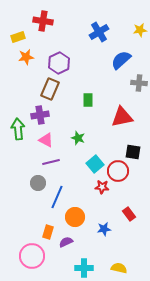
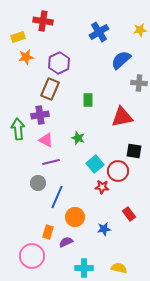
black square: moved 1 px right, 1 px up
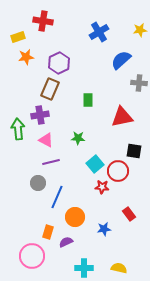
green star: rotated 16 degrees counterclockwise
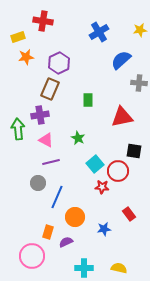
green star: rotated 24 degrees clockwise
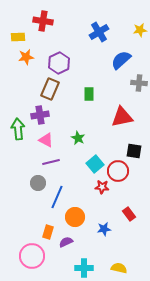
yellow rectangle: rotated 16 degrees clockwise
green rectangle: moved 1 px right, 6 px up
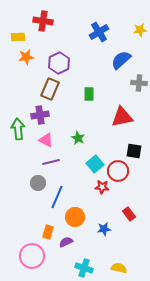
cyan cross: rotated 18 degrees clockwise
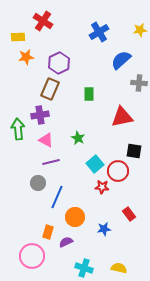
red cross: rotated 24 degrees clockwise
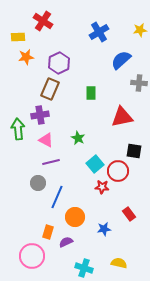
green rectangle: moved 2 px right, 1 px up
yellow semicircle: moved 5 px up
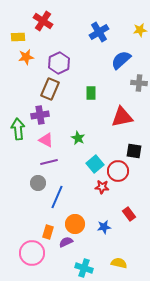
purple line: moved 2 px left
orange circle: moved 7 px down
blue star: moved 2 px up
pink circle: moved 3 px up
